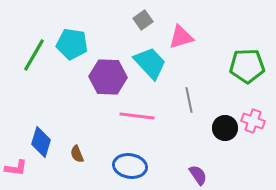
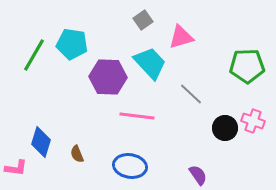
gray line: moved 2 px right, 6 px up; rotated 35 degrees counterclockwise
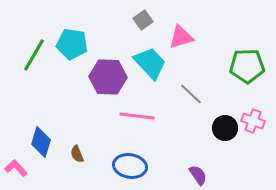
pink L-shape: rotated 140 degrees counterclockwise
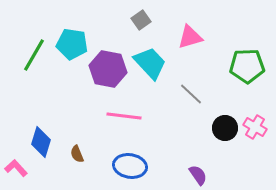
gray square: moved 2 px left
pink triangle: moved 9 px right
purple hexagon: moved 8 px up; rotated 9 degrees clockwise
pink line: moved 13 px left
pink cross: moved 2 px right, 6 px down; rotated 10 degrees clockwise
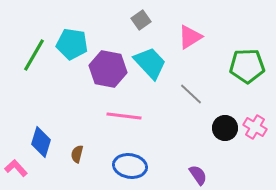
pink triangle: rotated 16 degrees counterclockwise
brown semicircle: rotated 36 degrees clockwise
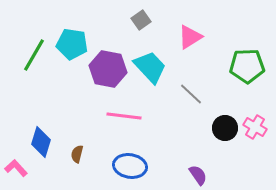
cyan trapezoid: moved 4 px down
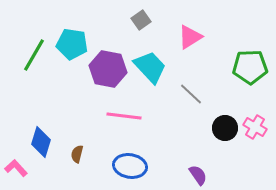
green pentagon: moved 3 px right, 1 px down
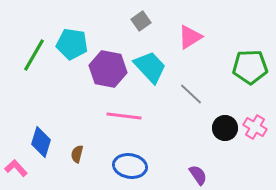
gray square: moved 1 px down
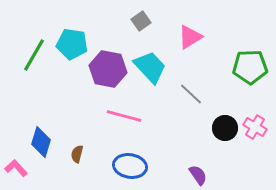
pink line: rotated 8 degrees clockwise
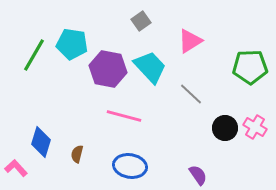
pink triangle: moved 4 px down
